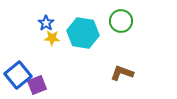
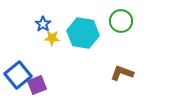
blue star: moved 3 px left, 1 px down
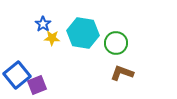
green circle: moved 5 px left, 22 px down
blue square: moved 1 px left
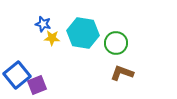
blue star: rotated 21 degrees counterclockwise
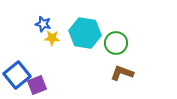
cyan hexagon: moved 2 px right
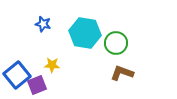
yellow star: moved 27 px down
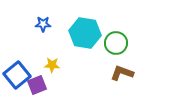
blue star: rotated 14 degrees counterclockwise
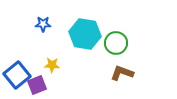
cyan hexagon: moved 1 px down
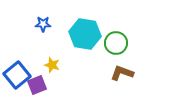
yellow star: rotated 14 degrees clockwise
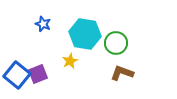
blue star: rotated 21 degrees clockwise
yellow star: moved 18 px right, 4 px up; rotated 28 degrees clockwise
blue square: rotated 12 degrees counterclockwise
purple square: moved 1 px right, 11 px up
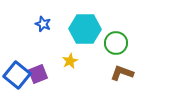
cyan hexagon: moved 5 px up; rotated 8 degrees counterclockwise
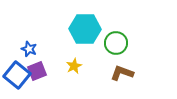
blue star: moved 14 px left, 25 px down
yellow star: moved 4 px right, 5 px down
purple square: moved 1 px left, 3 px up
